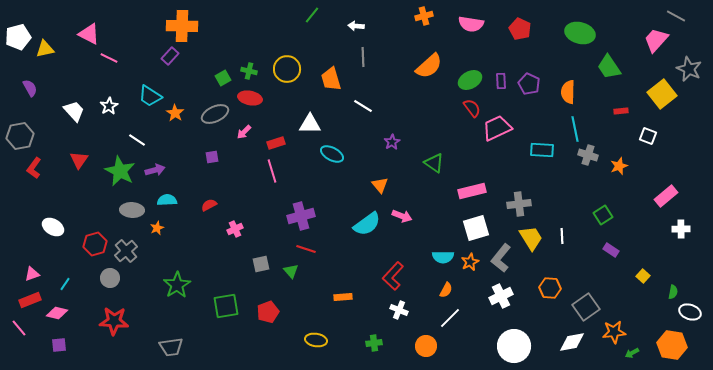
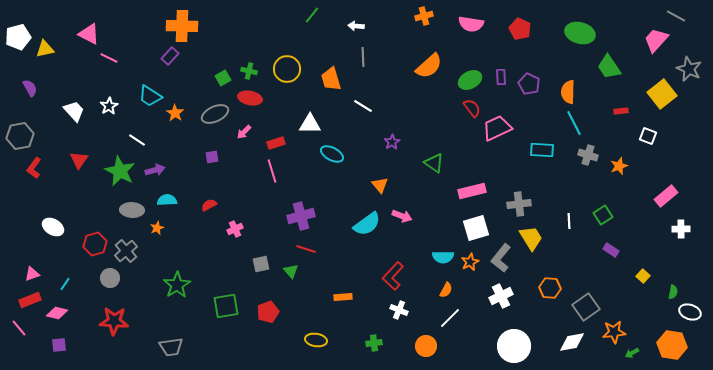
purple rectangle at (501, 81): moved 4 px up
cyan line at (575, 129): moved 1 px left, 6 px up; rotated 15 degrees counterclockwise
white line at (562, 236): moved 7 px right, 15 px up
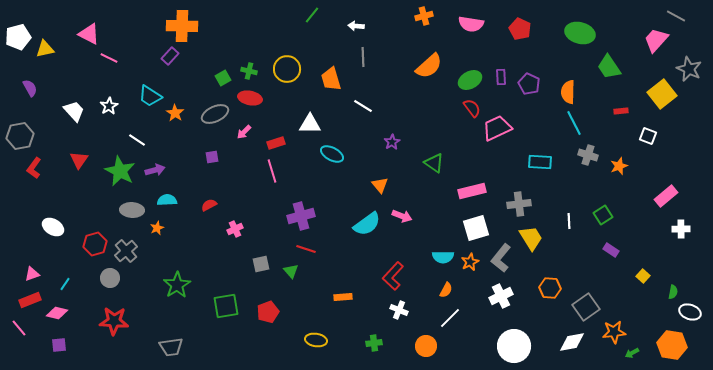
cyan rectangle at (542, 150): moved 2 px left, 12 px down
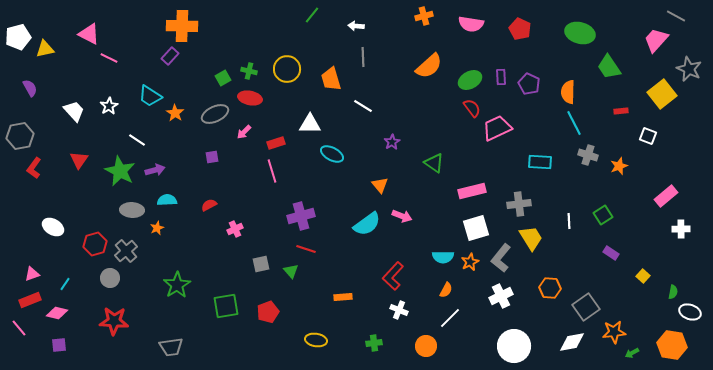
purple rectangle at (611, 250): moved 3 px down
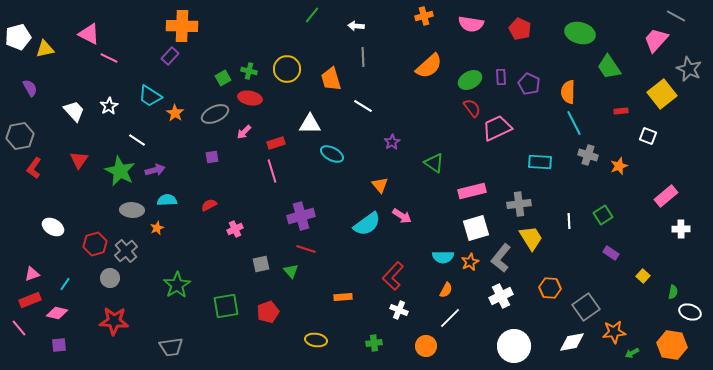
pink arrow at (402, 216): rotated 12 degrees clockwise
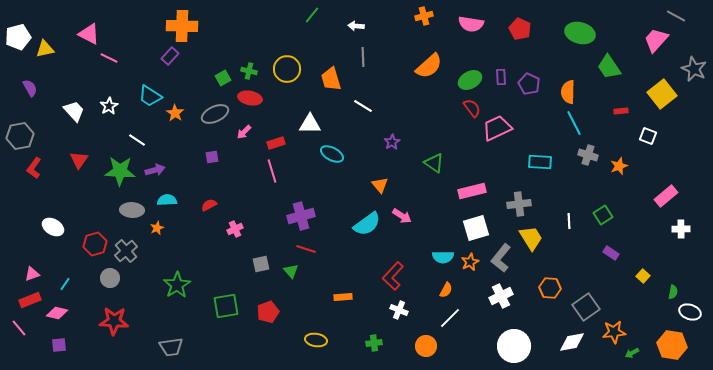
gray star at (689, 69): moved 5 px right
green star at (120, 171): rotated 24 degrees counterclockwise
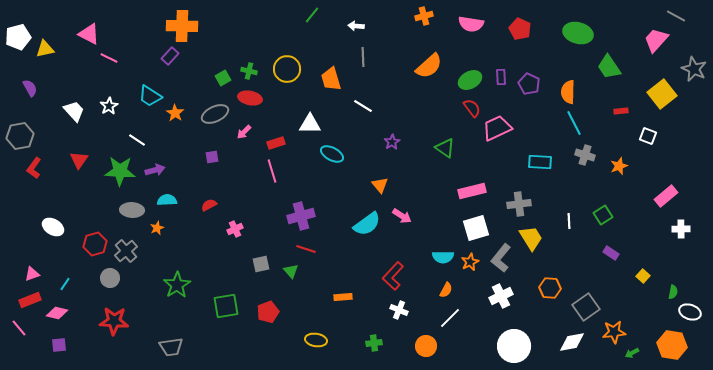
green ellipse at (580, 33): moved 2 px left
gray cross at (588, 155): moved 3 px left
green triangle at (434, 163): moved 11 px right, 15 px up
